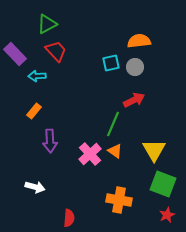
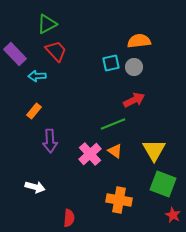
gray circle: moved 1 px left
green line: rotated 45 degrees clockwise
red star: moved 6 px right; rotated 21 degrees counterclockwise
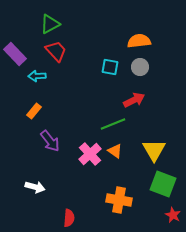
green triangle: moved 3 px right
cyan square: moved 1 px left, 4 px down; rotated 24 degrees clockwise
gray circle: moved 6 px right
purple arrow: rotated 35 degrees counterclockwise
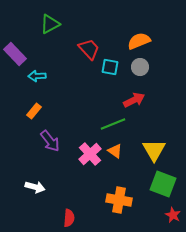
orange semicircle: rotated 15 degrees counterclockwise
red trapezoid: moved 33 px right, 2 px up
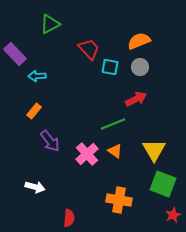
red arrow: moved 2 px right, 1 px up
pink cross: moved 3 px left
red star: rotated 21 degrees clockwise
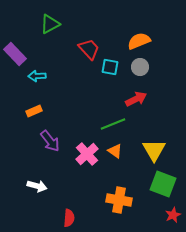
orange rectangle: rotated 28 degrees clockwise
white arrow: moved 2 px right, 1 px up
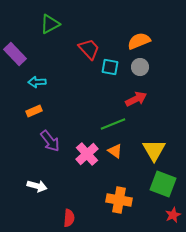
cyan arrow: moved 6 px down
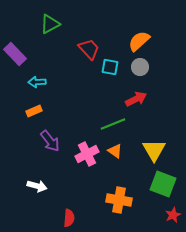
orange semicircle: rotated 20 degrees counterclockwise
pink cross: rotated 15 degrees clockwise
